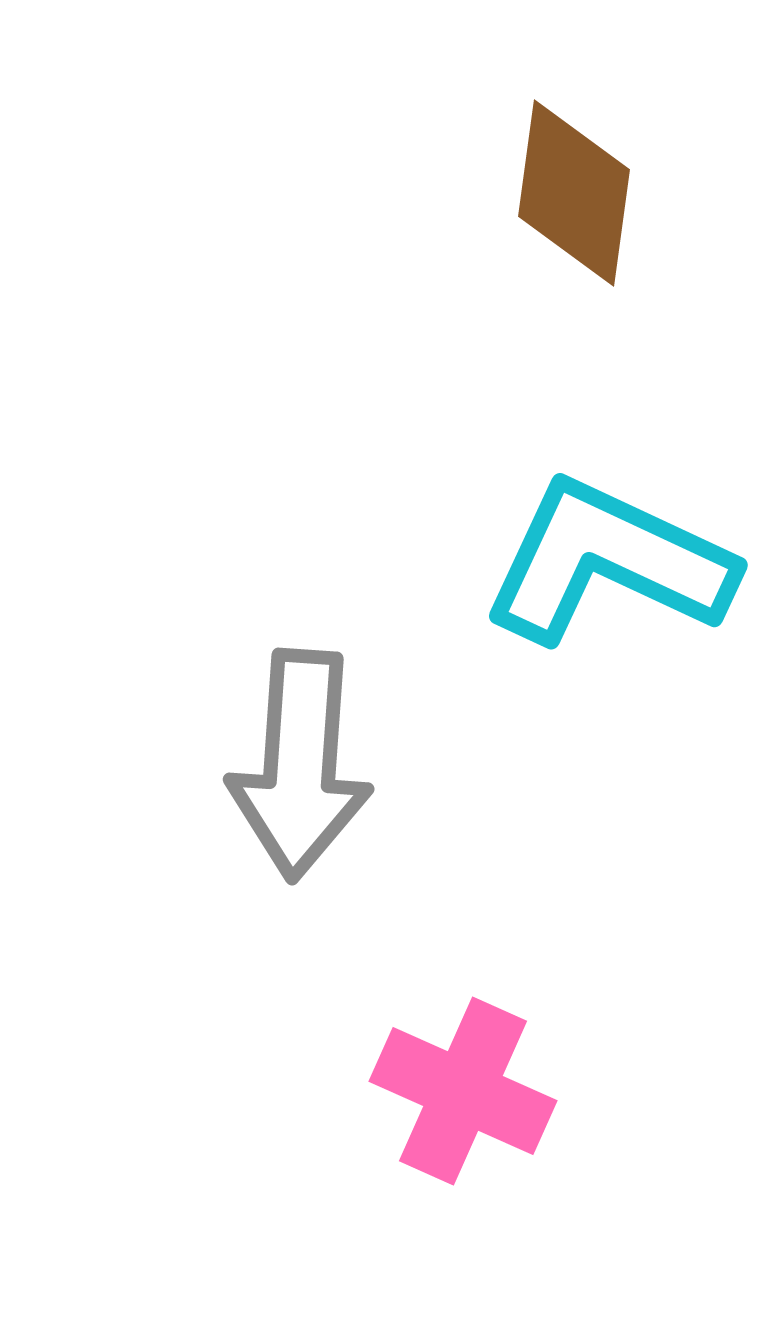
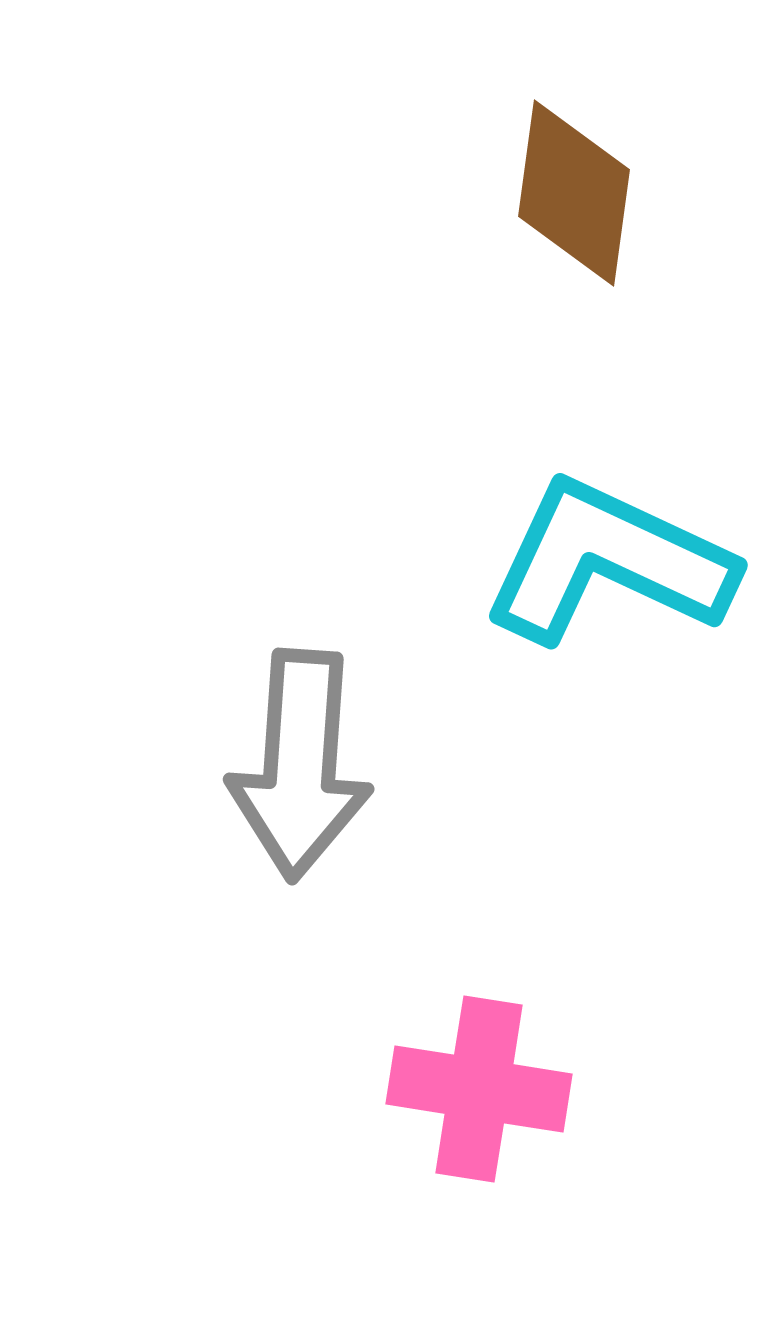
pink cross: moved 16 px right, 2 px up; rotated 15 degrees counterclockwise
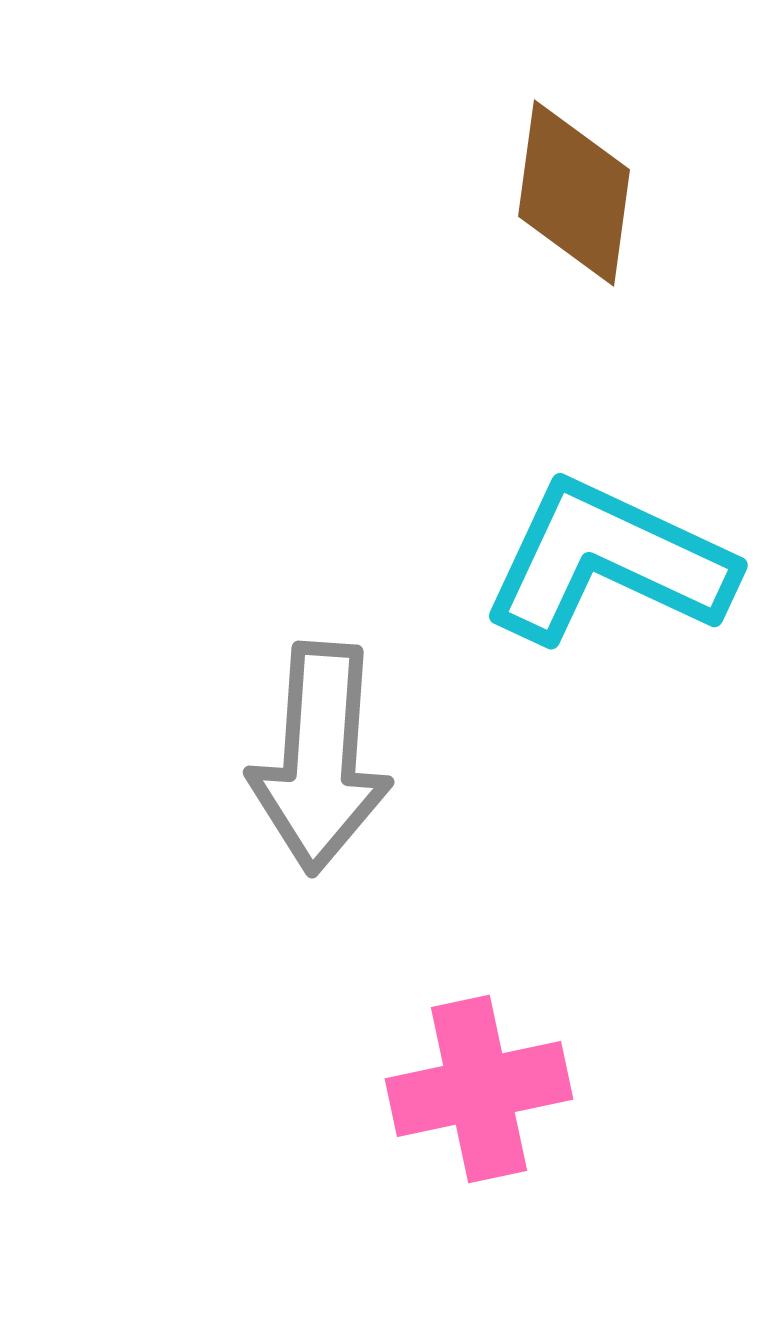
gray arrow: moved 20 px right, 7 px up
pink cross: rotated 21 degrees counterclockwise
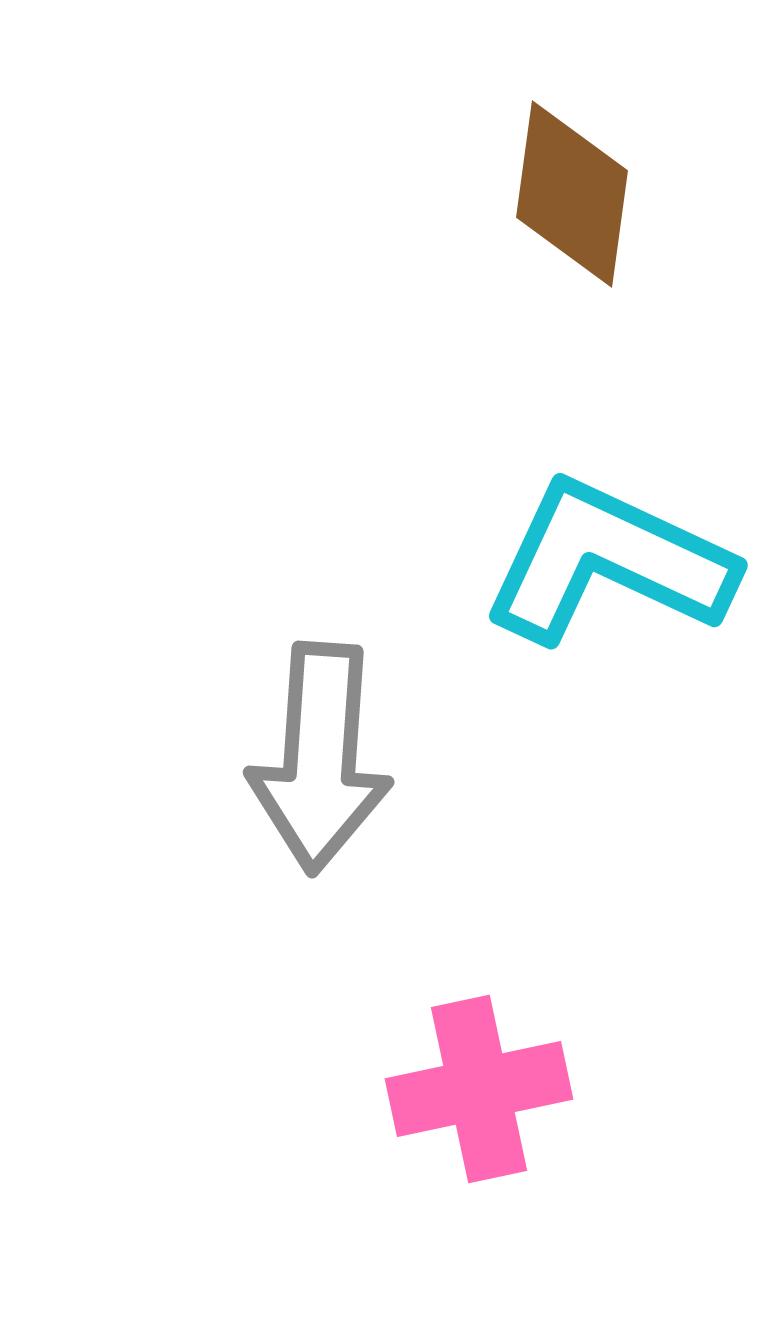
brown diamond: moved 2 px left, 1 px down
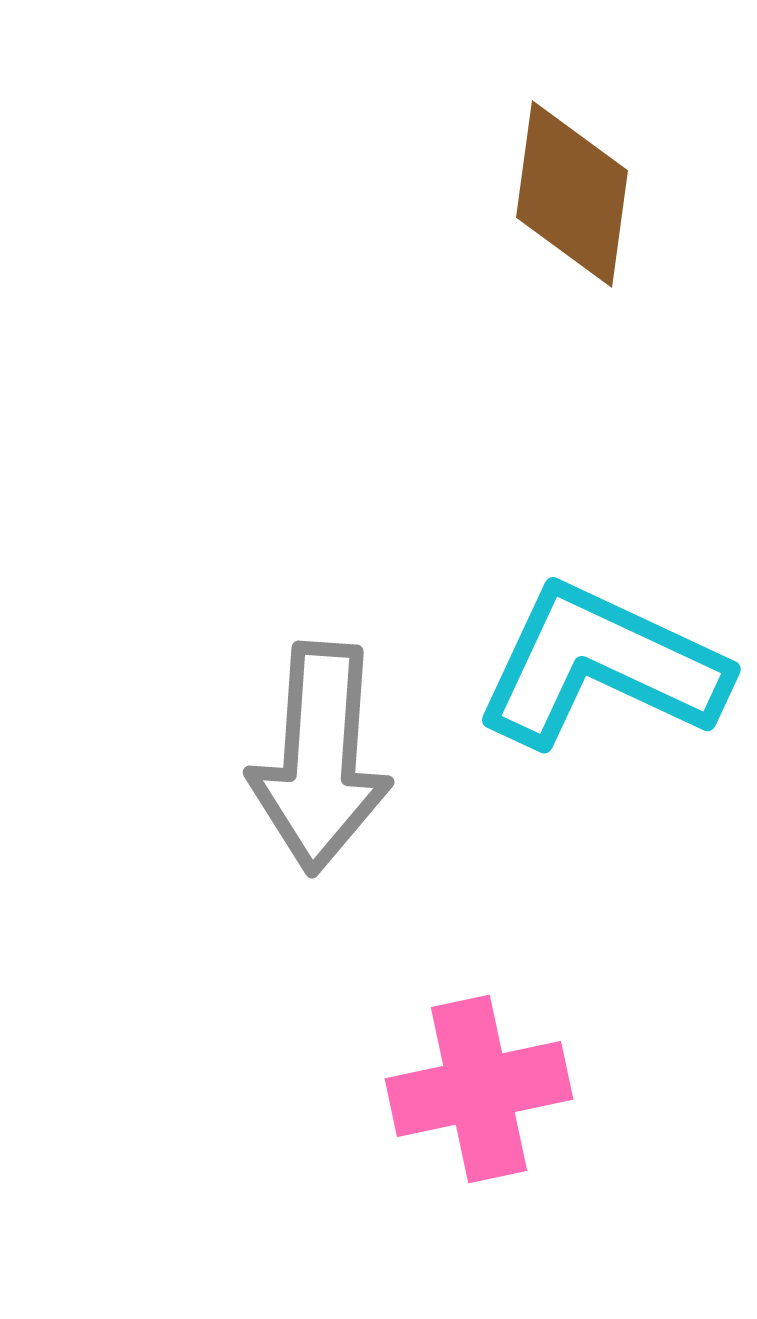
cyan L-shape: moved 7 px left, 104 px down
